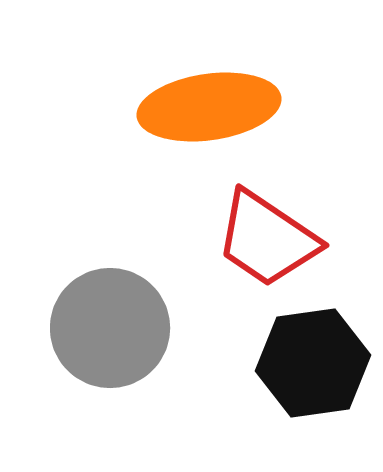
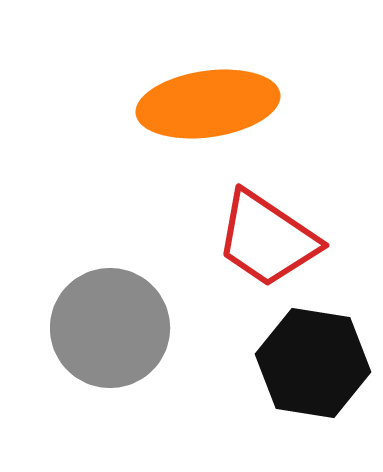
orange ellipse: moved 1 px left, 3 px up
black hexagon: rotated 17 degrees clockwise
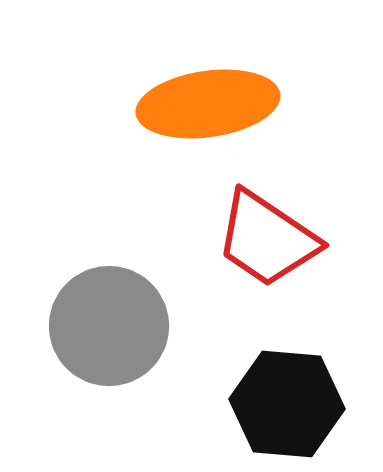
gray circle: moved 1 px left, 2 px up
black hexagon: moved 26 px left, 41 px down; rotated 4 degrees counterclockwise
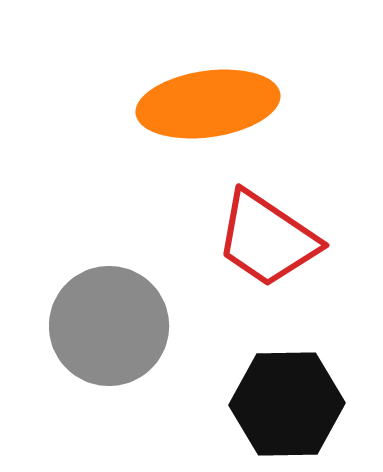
black hexagon: rotated 6 degrees counterclockwise
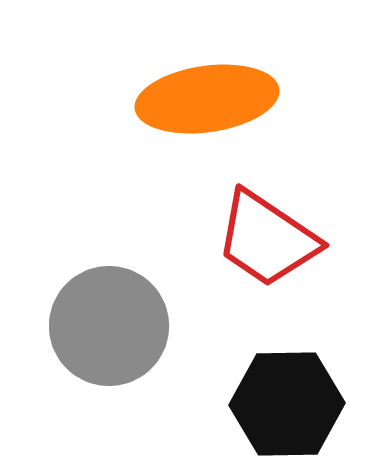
orange ellipse: moved 1 px left, 5 px up
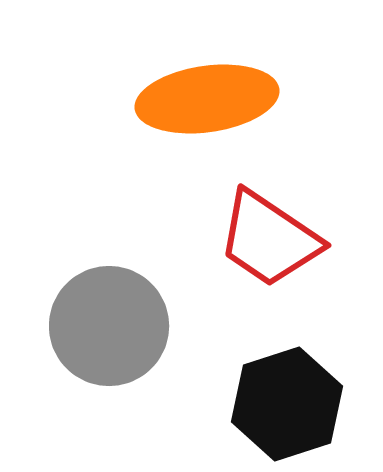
red trapezoid: moved 2 px right
black hexagon: rotated 17 degrees counterclockwise
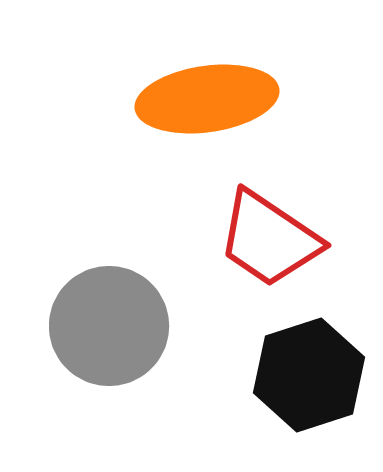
black hexagon: moved 22 px right, 29 px up
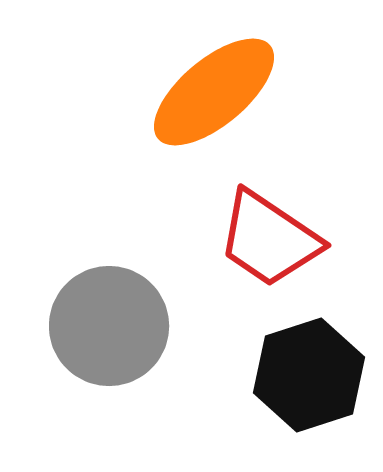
orange ellipse: moved 7 px right, 7 px up; rotated 32 degrees counterclockwise
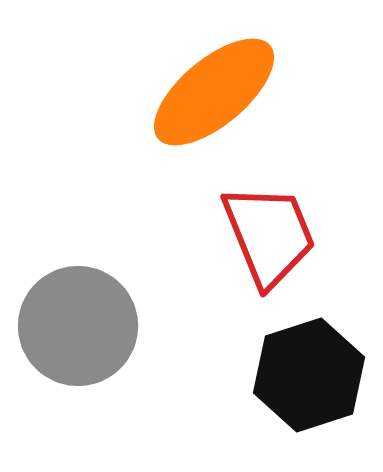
red trapezoid: moved 4 px up; rotated 146 degrees counterclockwise
gray circle: moved 31 px left
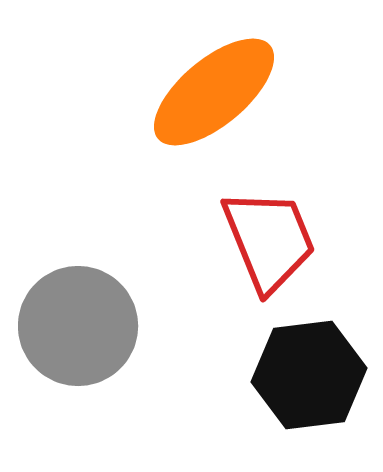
red trapezoid: moved 5 px down
black hexagon: rotated 11 degrees clockwise
